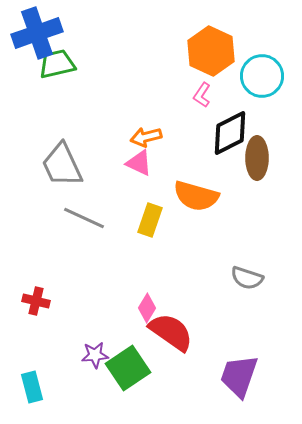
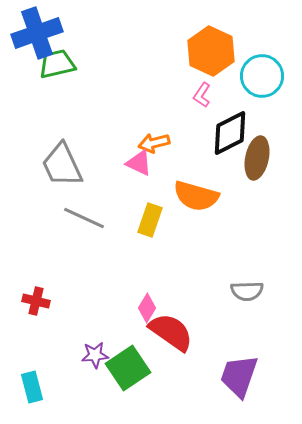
orange arrow: moved 8 px right, 6 px down
brown ellipse: rotated 12 degrees clockwise
gray semicircle: moved 13 px down; rotated 20 degrees counterclockwise
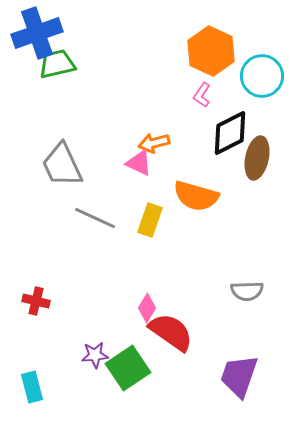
gray line: moved 11 px right
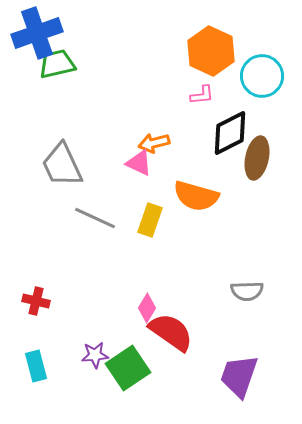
pink L-shape: rotated 130 degrees counterclockwise
cyan rectangle: moved 4 px right, 21 px up
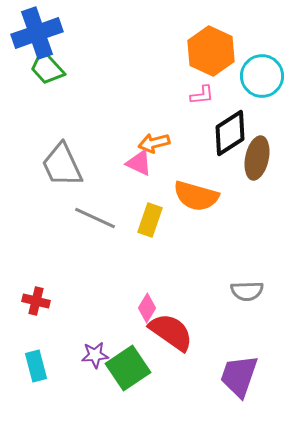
green trapezoid: moved 10 px left, 4 px down; rotated 120 degrees counterclockwise
black diamond: rotated 6 degrees counterclockwise
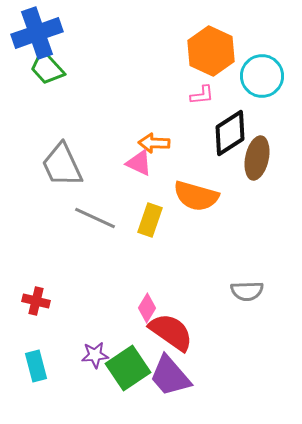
orange arrow: rotated 16 degrees clockwise
purple trapezoid: moved 69 px left; rotated 60 degrees counterclockwise
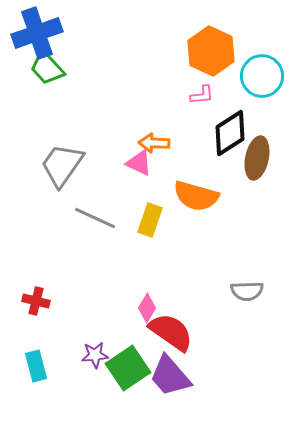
gray trapezoid: rotated 60 degrees clockwise
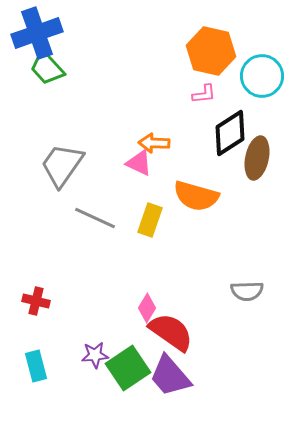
orange hexagon: rotated 12 degrees counterclockwise
pink L-shape: moved 2 px right, 1 px up
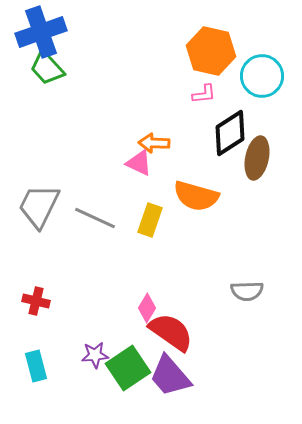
blue cross: moved 4 px right, 1 px up
gray trapezoid: moved 23 px left, 41 px down; rotated 9 degrees counterclockwise
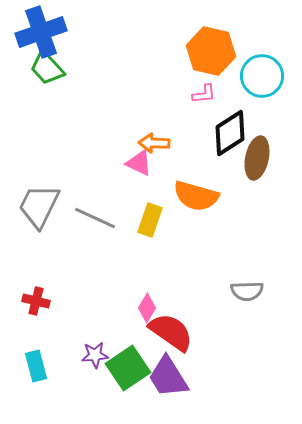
purple trapezoid: moved 2 px left, 1 px down; rotated 9 degrees clockwise
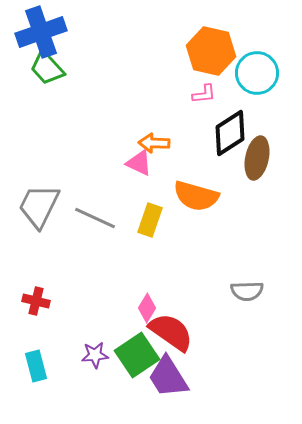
cyan circle: moved 5 px left, 3 px up
green square: moved 9 px right, 13 px up
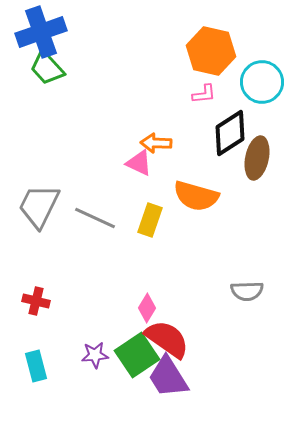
cyan circle: moved 5 px right, 9 px down
orange arrow: moved 2 px right
red semicircle: moved 4 px left, 7 px down
